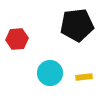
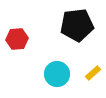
cyan circle: moved 7 px right, 1 px down
yellow rectangle: moved 9 px right, 4 px up; rotated 35 degrees counterclockwise
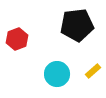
red hexagon: rotated 15 degrees counterclockwise
yellow rectangle: moved 2 px up
